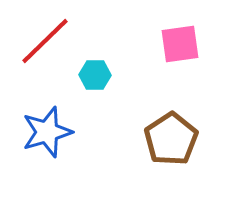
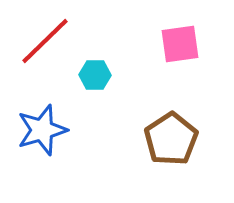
blue star: moved 5 px left, 2 px up
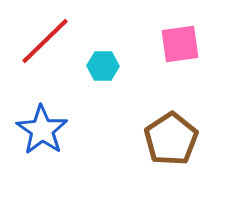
cyan hexagon: moved 8 px right, 9 px up
blue star: rotated 21 degrees counterclockwise
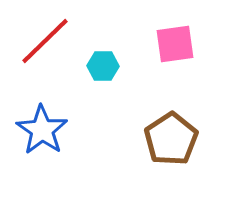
pink square: moved 5 px left
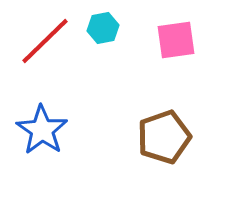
pink square: moved 1 px right, 4 px up
cyan hexagon: moved 38 px up; rotated 12 degrees counterclockwise
brown pentagon: moved 7 px left, 2 px up; rotated 14 degrees clockwise
